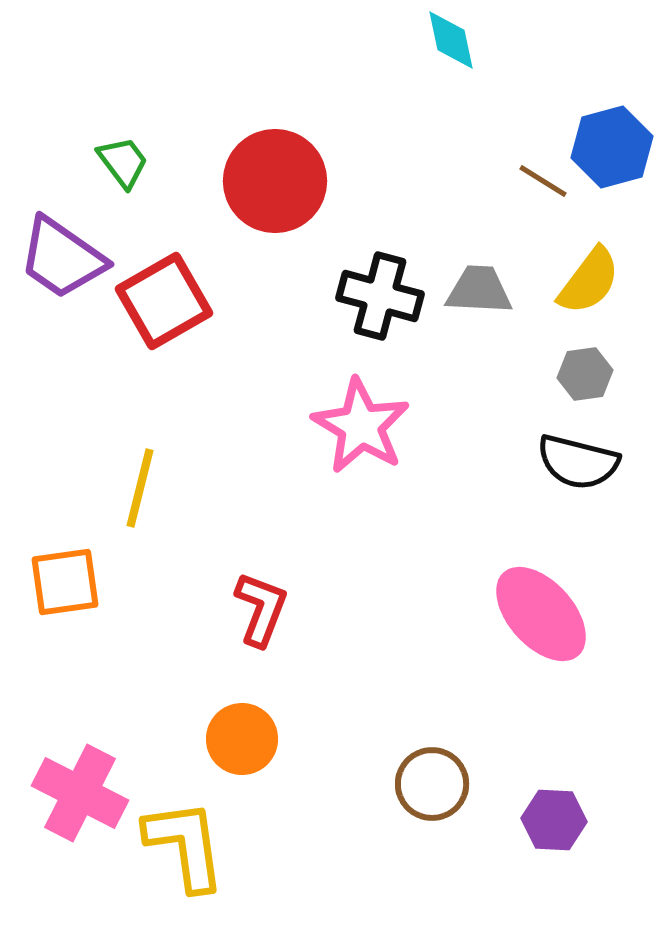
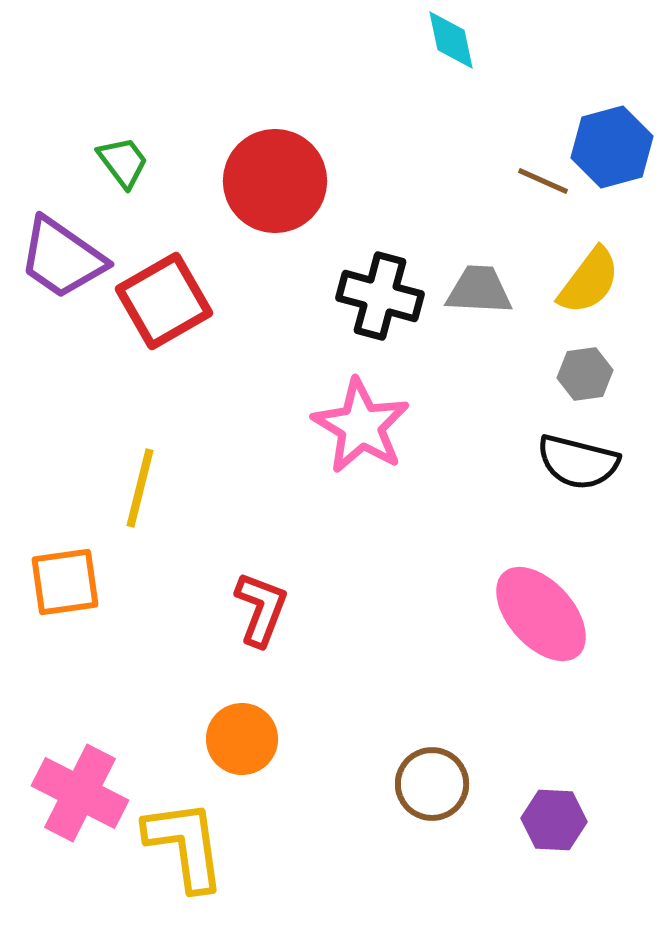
brown line: rotated 8 degrees counterclockwise
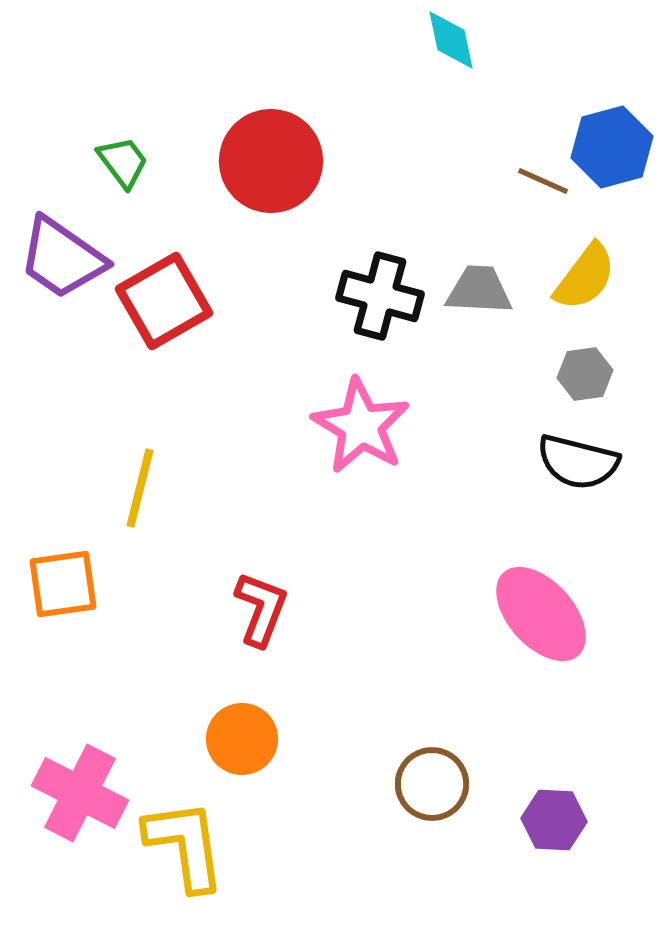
red circle: moved 4 px left, 20 px up
yellow semicircle: moved 4 px left, 4 px up
orange square: moved 2 px left, 2 px down
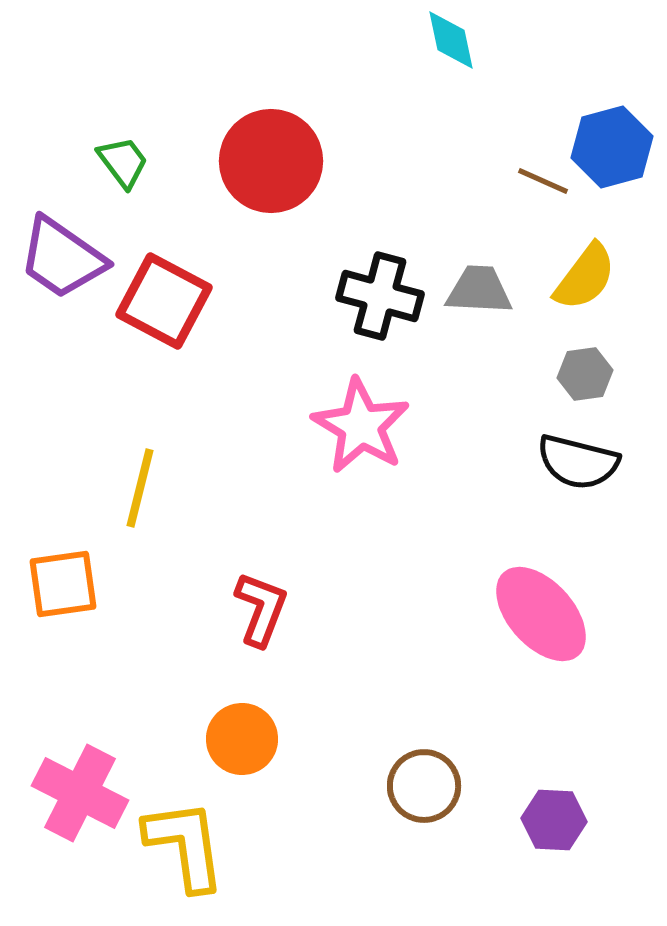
red square: rotated 32 degrees counterclockwise
brown circle: moved 8 px left, 2 px down
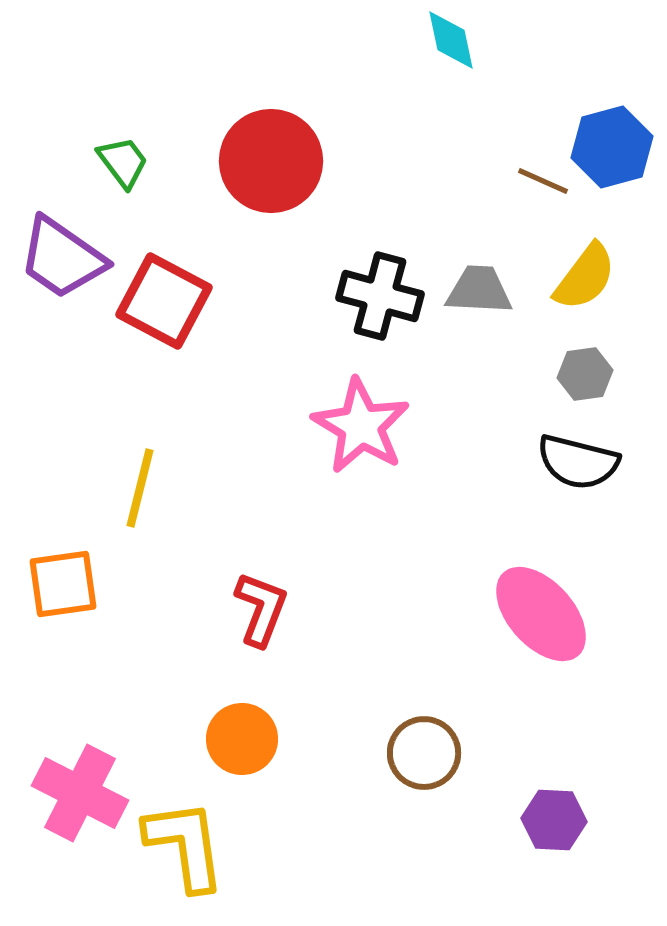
brown circle: moved 33 px up
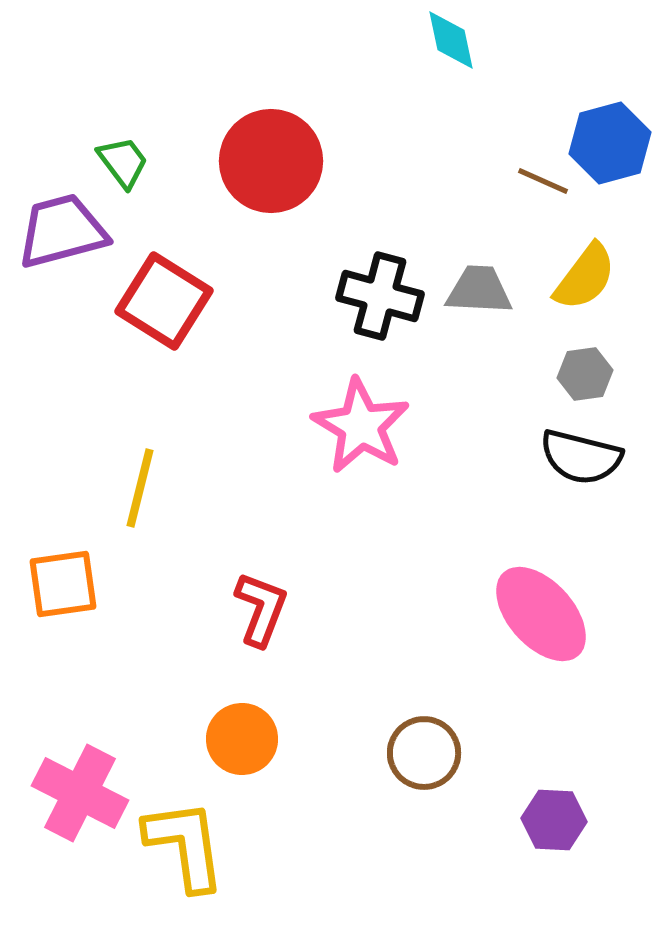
blue hexagon: moved 2 px left, 4 px up
purple trapezoid: moved 27 px up; rotated 130 degrees clockwise
red square: rotated 4 degrees clockwise
black semicircle: moved 3 px right, 5 px up
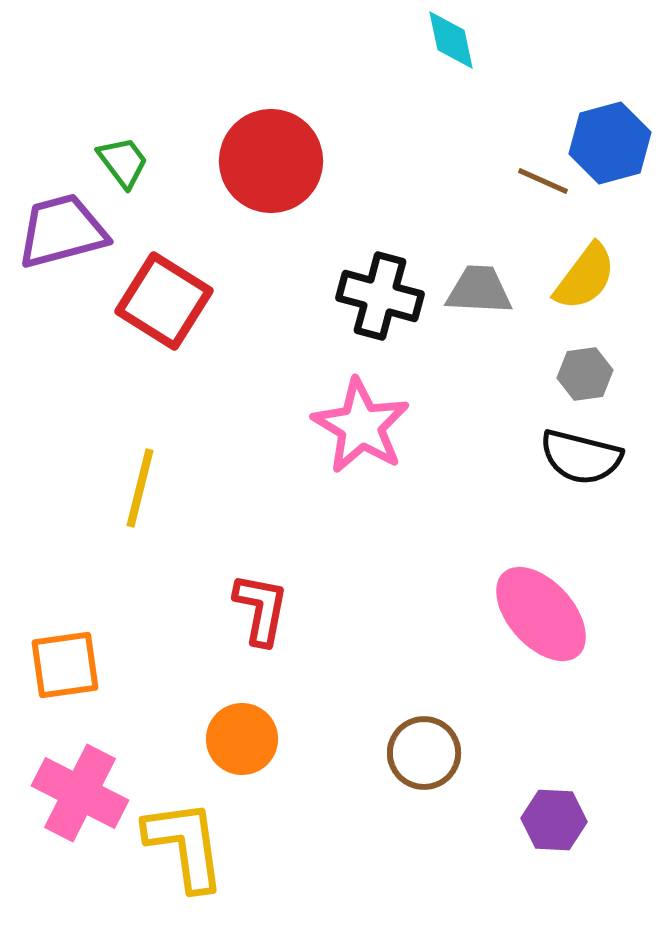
orange square: moved 2 px right, 81 px down
red L-shape: rotated 10 degrees counterclockwise
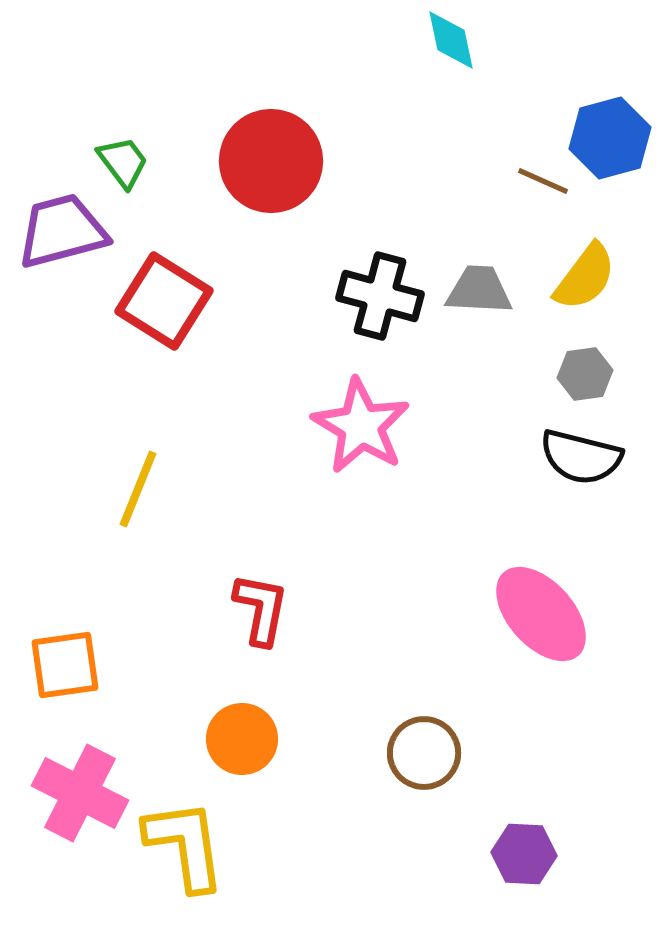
blue hexagon: moved 5 px up
yellow line: moved 2 px left, 1 px down; rotated 8 degrees clockwise
purple hexagon: moved 30 px left, 34 px down
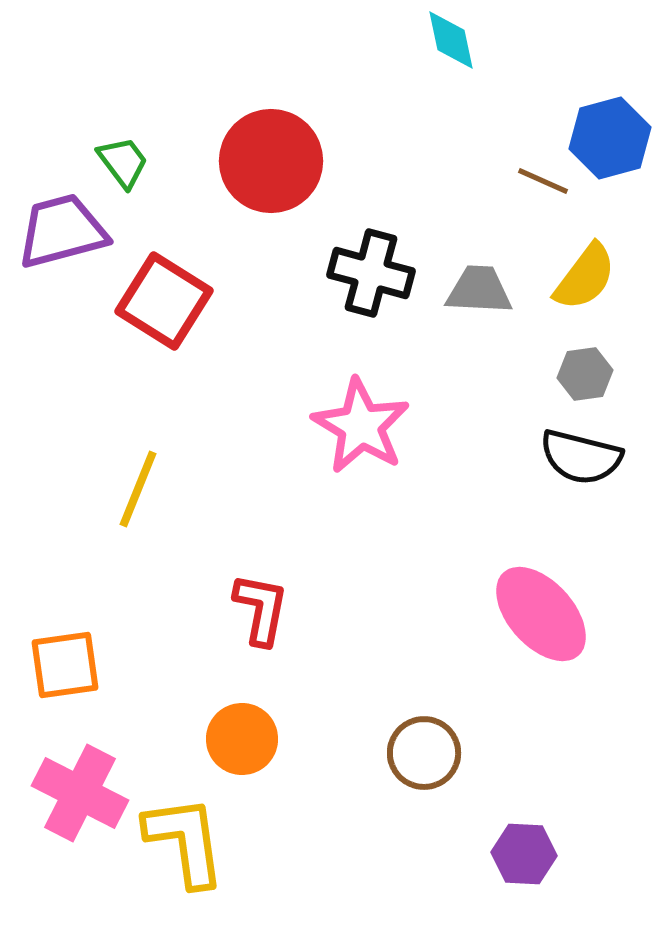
black cross: moved 9 px left, 23 px up
yellow L-shape: moved 4 px up
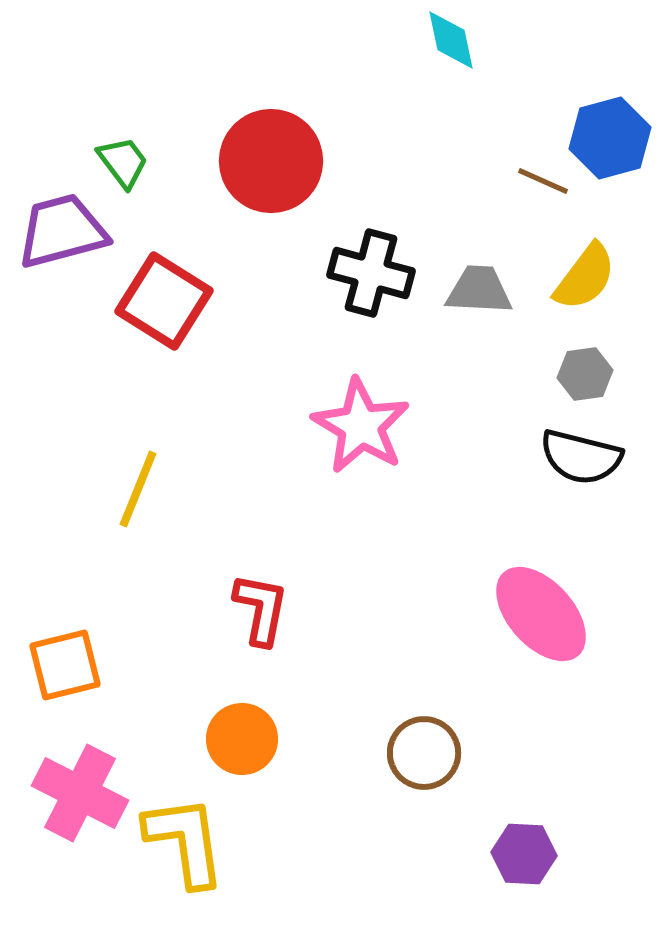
orange square: rotated 6 degrees counterclockwise
